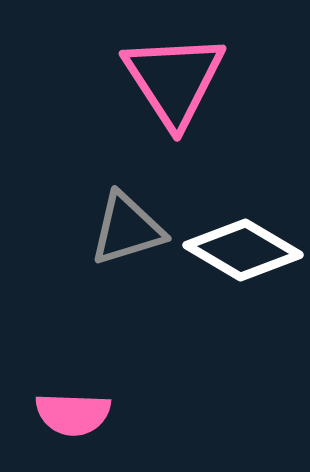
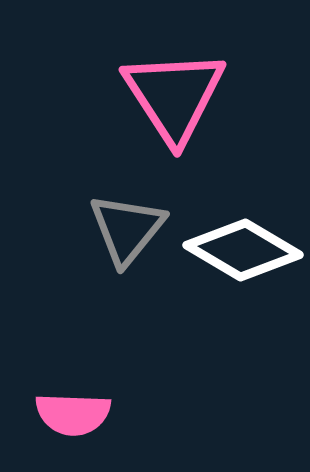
pink triangle: moved 16 px down
gray triangle: rotated 34 degrees counterclockwise
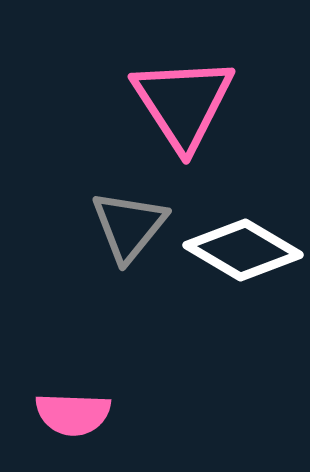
pink triangle: moved 9 px right, 7 px down
gray triangle: moved 2 px right, 3 px up
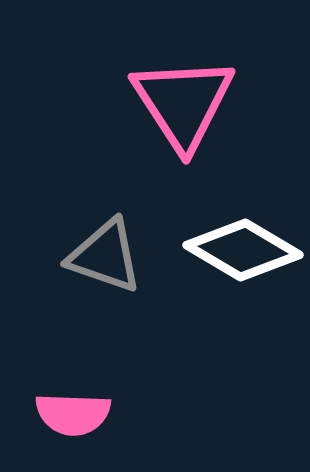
gray triangle: moved 24 px left, 30 px down; rotated 50 degrees counterclockwise
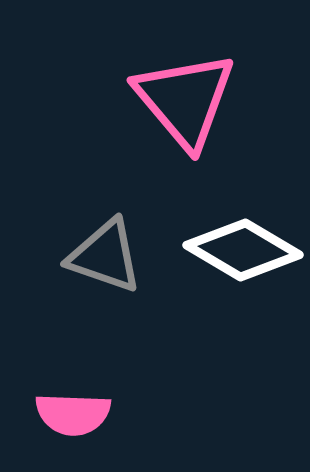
pink triangle: moved 2 px right, 3 px up; rotated 7 degrees counterclockwise
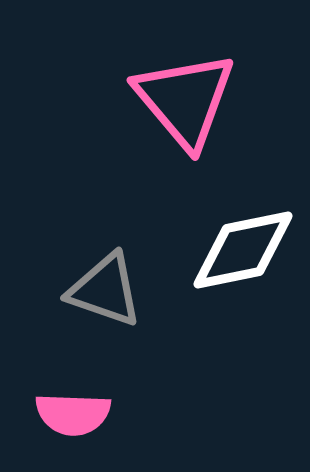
white diamond: rotated 42 degrees counterclockwise
gray triangle: moved 34 px down
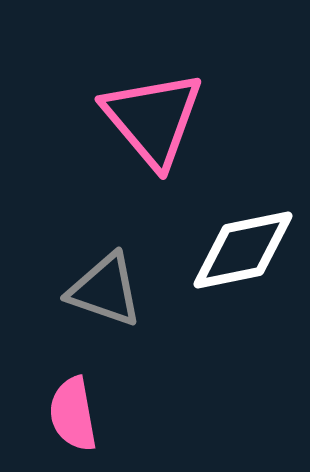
pink triangle: moved 32 px left, 19 px down
pink semicircle: rotated 78 degrees clockwise
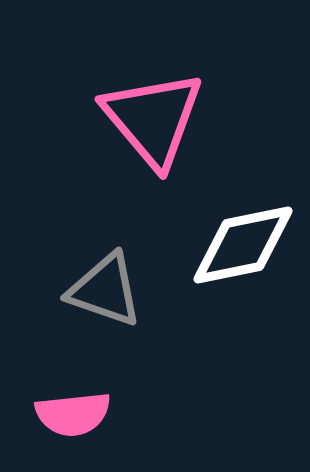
white diamond: moved 5 px up
pink semicircle: rotated 86 degrees counterclockwise
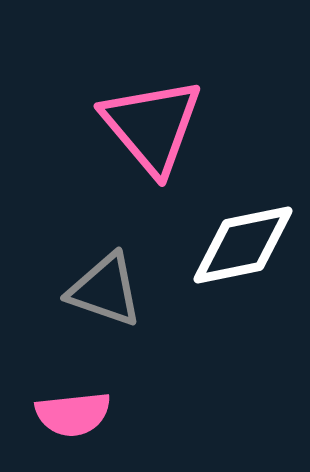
pink triangle: moved 1 px left, 7 px down
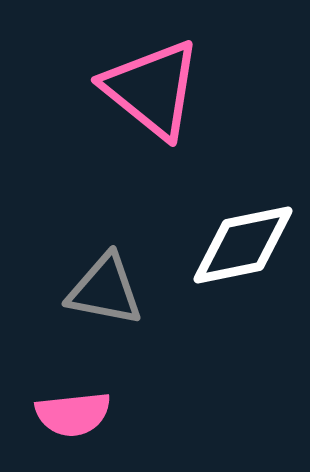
pink triangle: moved 37 px up; rotated 11 degrees counterclockwise
gray triangle: rotated 8 degrees counterclockwise
